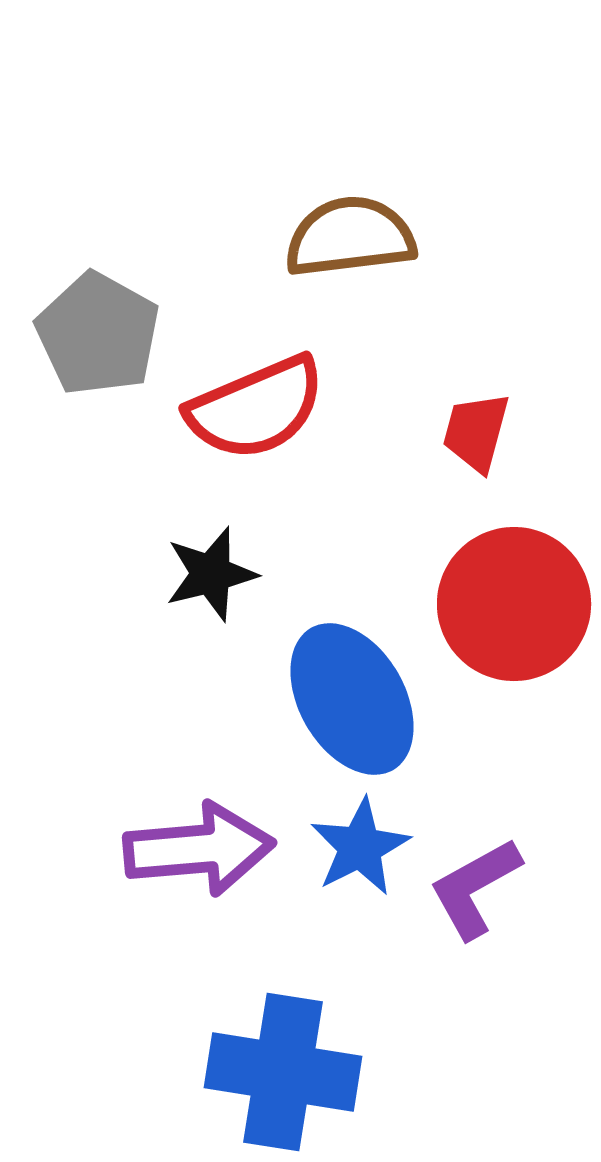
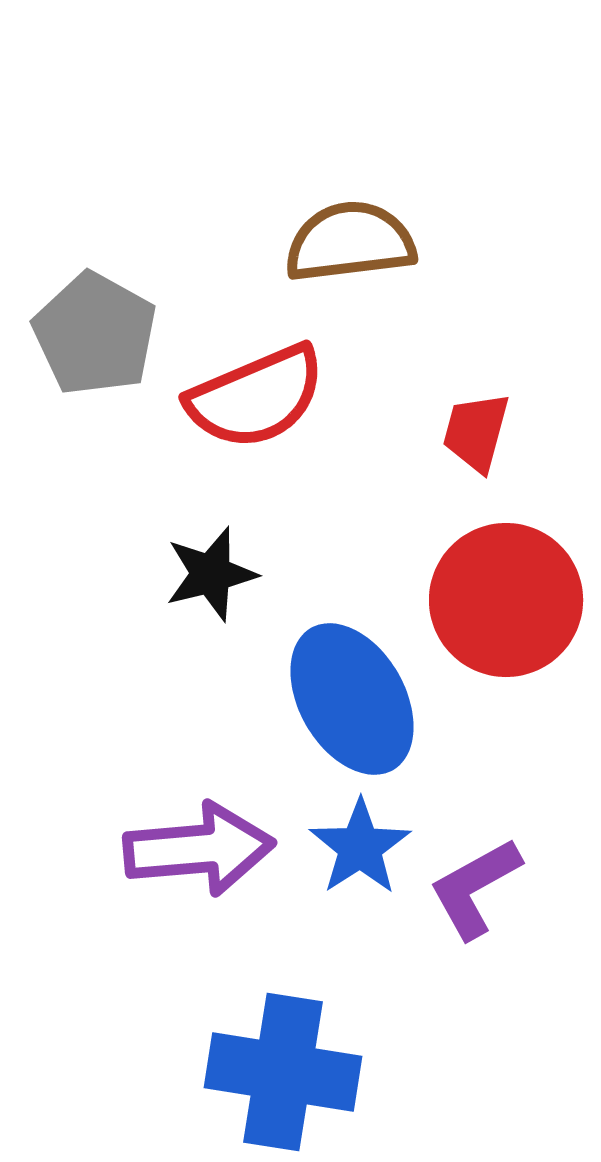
brown semicircle: moved 5 px down
gray pentagon: moved 3 px left
red semicircle: moved 11 px up
red circle: moved 8 px left, 4 px up
blue star: rotated 6 degrees counterclockwise
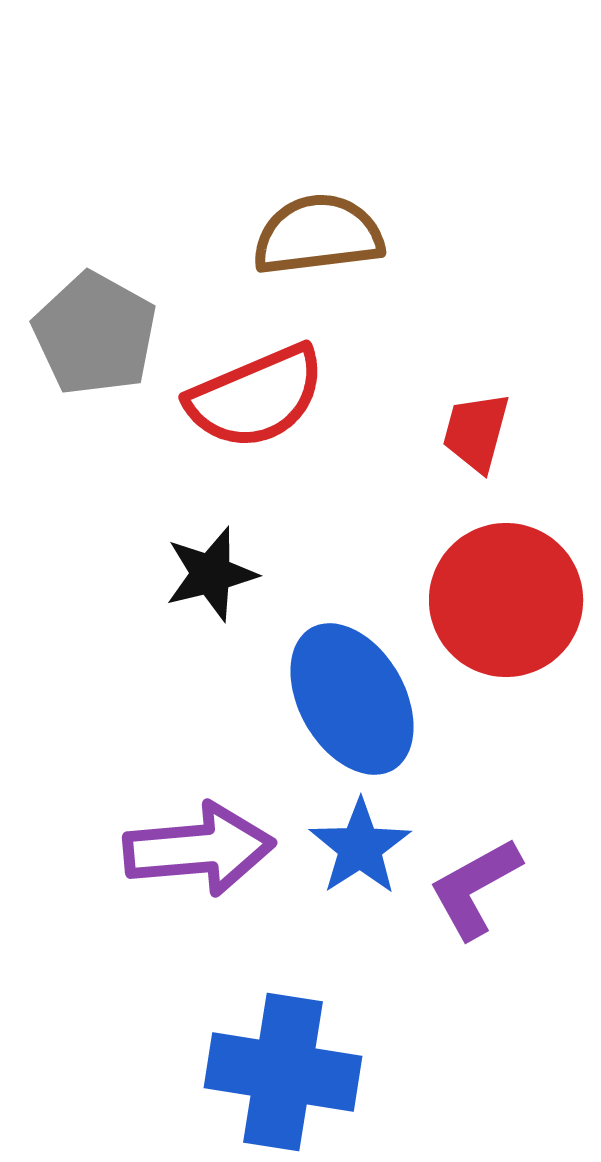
brown semicircle: moved 32 px left, 7 px up
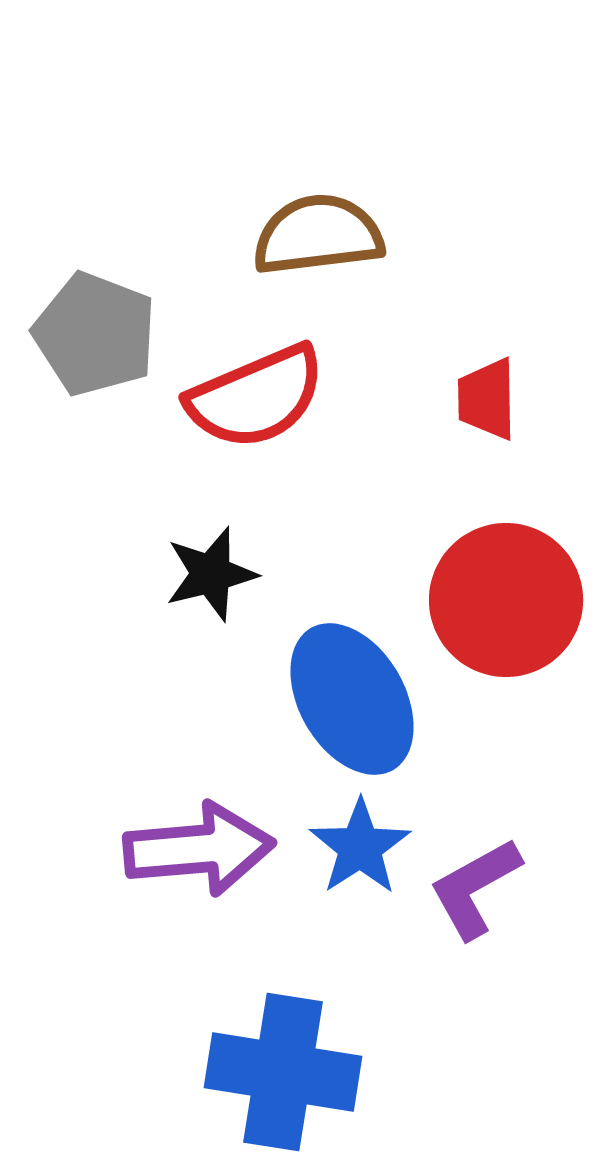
gray pentagon: rotated 8 degrees counterclockwise
red trapezoid: moved 11 px right, 33 px up; rotated 16 degrees counterclockwise
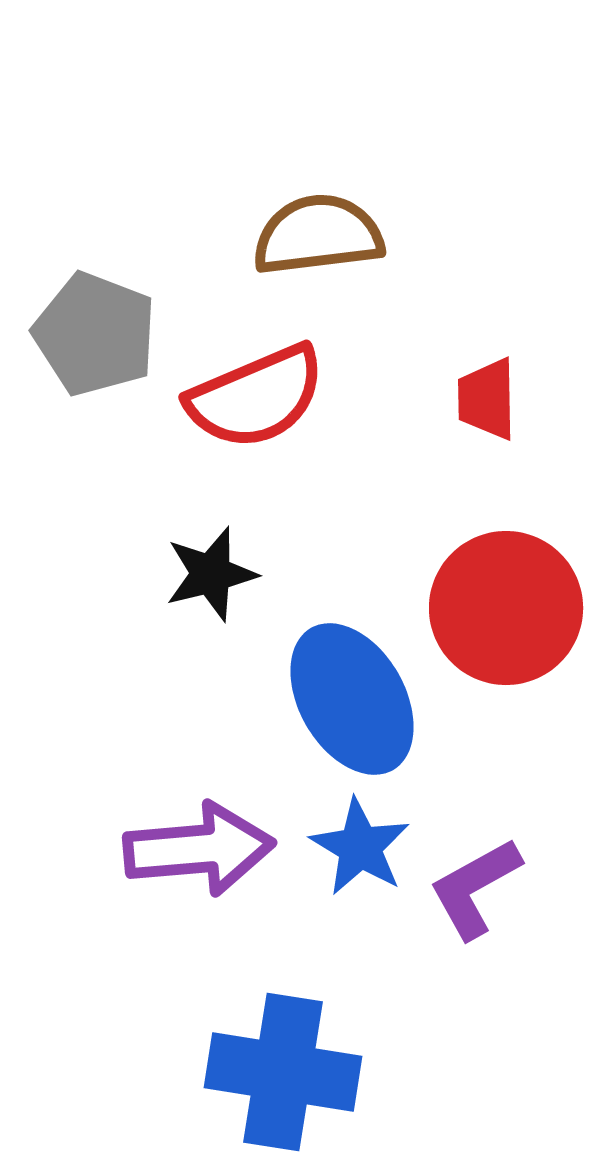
red circle: moved 8 px down
blue star: rotated 8 degrees counterclockwise
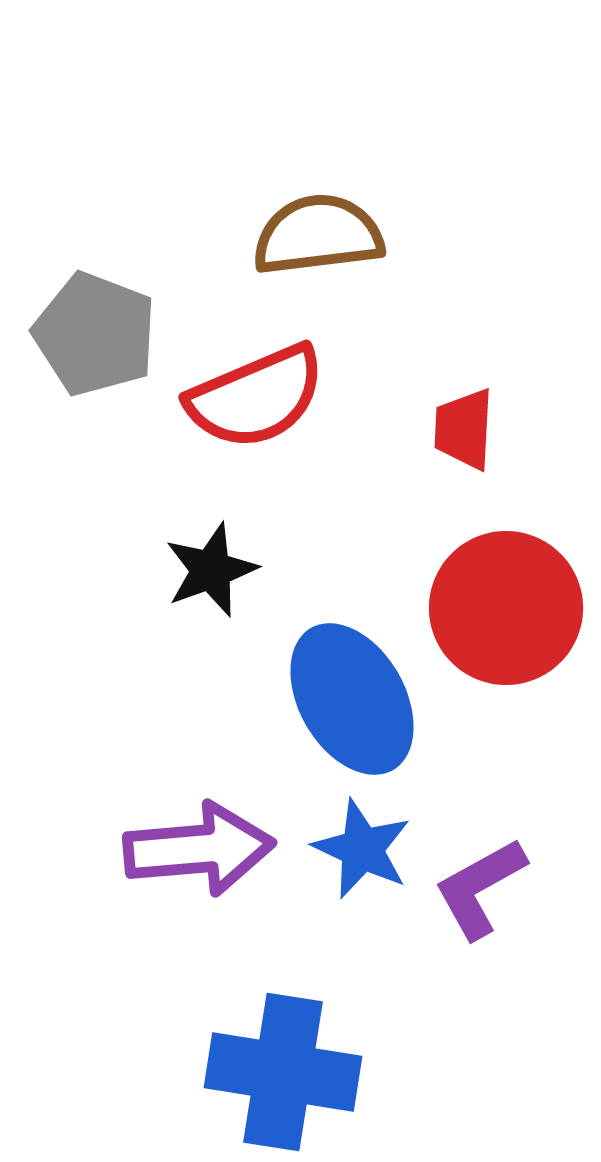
red trapezoid: moved 23 px left, 30 px down; rotated 4 degrees clockwise
black star: moved 4 px up; rotated 6 degrees counterclockwise
blue star: moved 2 px right, 2 px down; rotated 6 degrees counterclockwise
purple L-shape: moved 5 px right
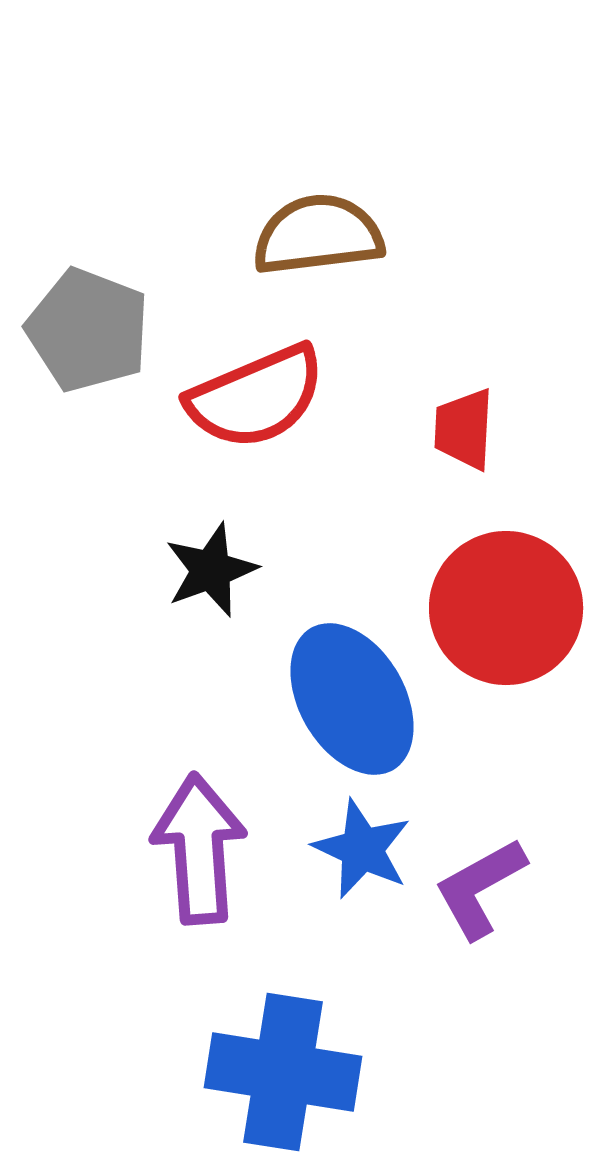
gray pentagon: moved 7 px left, 4 px up
purple arrow: rotated 89 degrees counterclockwise
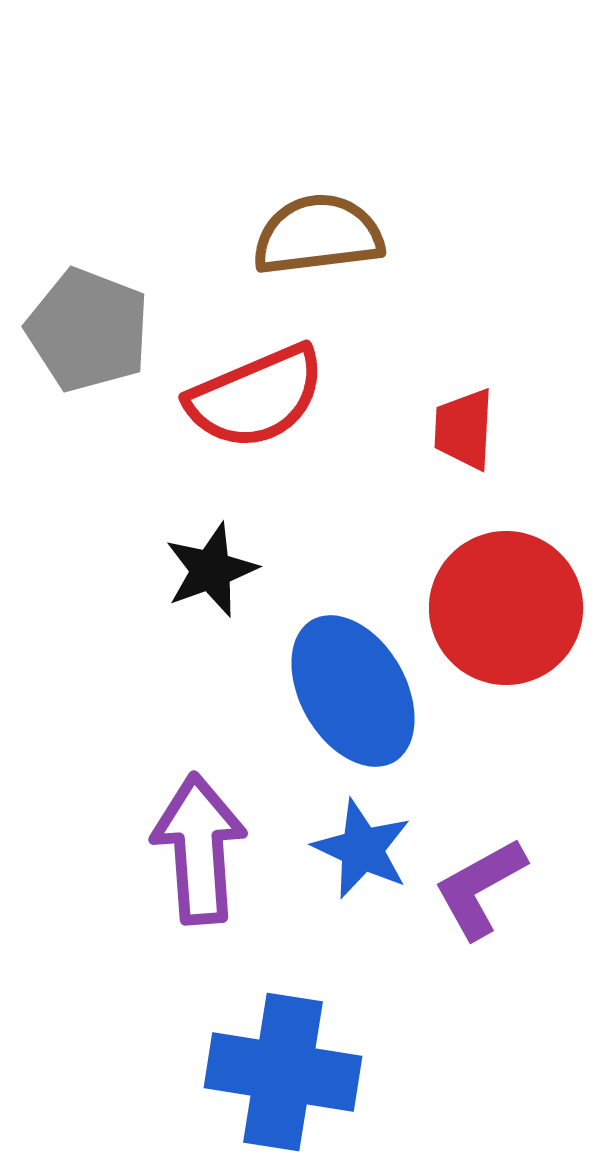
blue ellipse: moved 1 px right, 8 px up
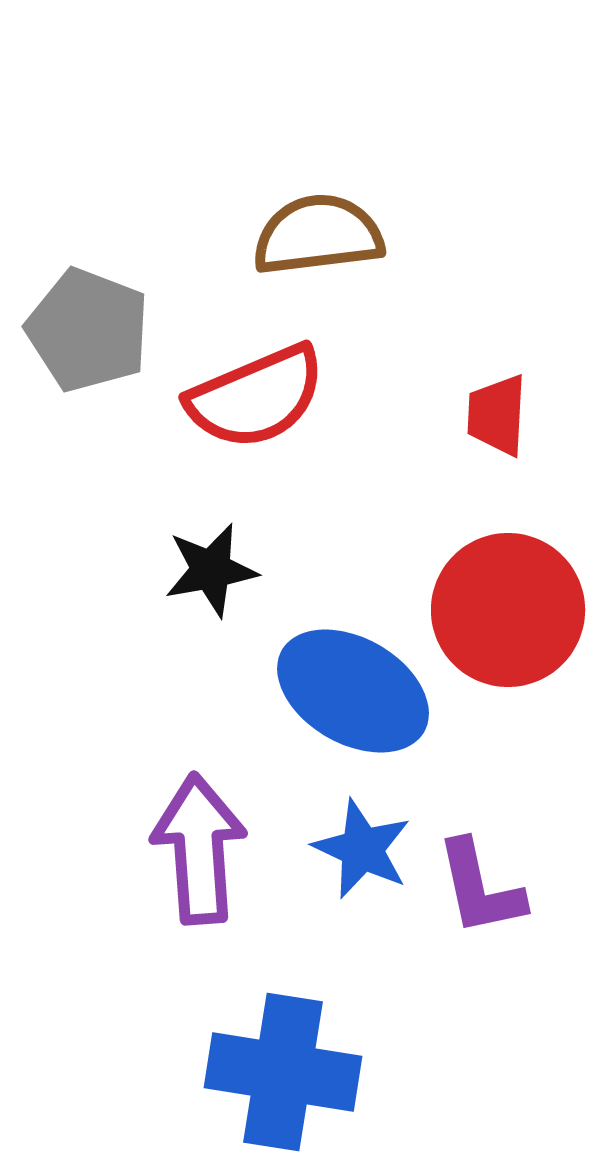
red trapezoid: moved 33 px right, 14 px up
black star: rotated 10 degrees clockwise
red circle: moved 2 px right, 2 px down
blue ellipse: rotated 30 degrees counterclockwise
purple L-shape: rotated 73 degrees counterclockwise
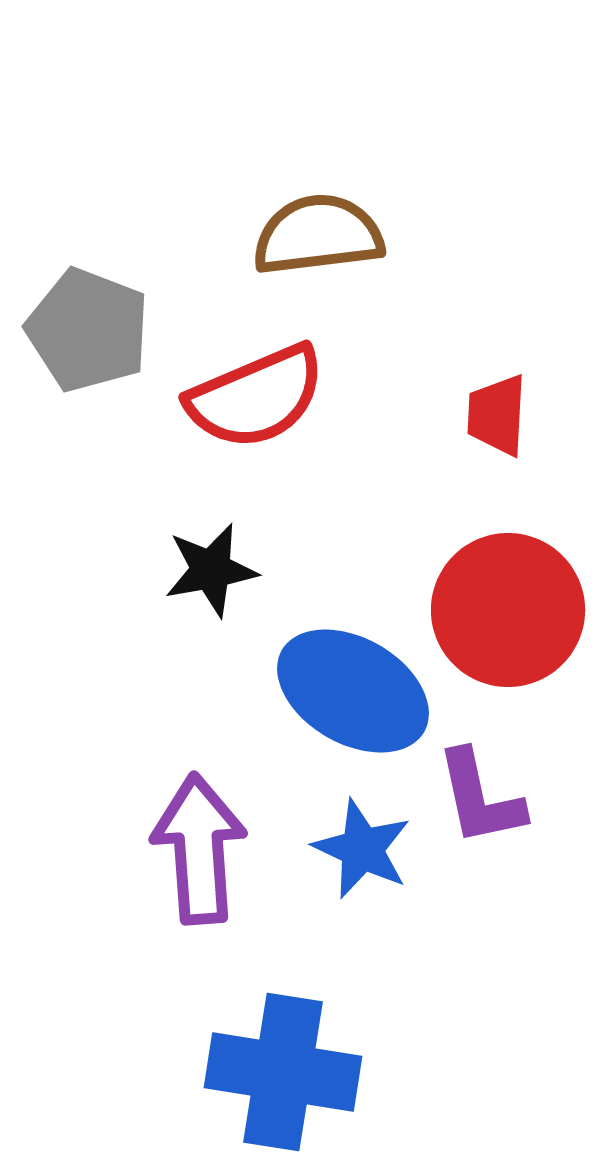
purple L-shape: moved 90 px up
